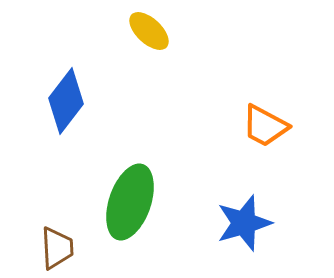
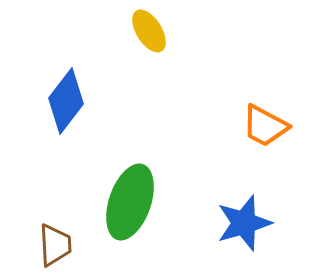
yellow ellipse: rotated 15 degrees clockwise
brown trapezoid: moved 2 px left, 3 px up
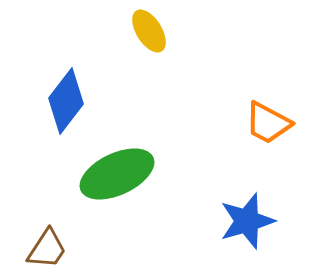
orange trapezoid: moved 3 px right, 3 px up
green ellipse: moved 13 px left, 28 px up; rotated 46 degrees clockwise
blue star: moved 3 px right, 2 px up
brown trapezoid: moved 8 px left, 4 px down; rotated 36 degrees clockwise
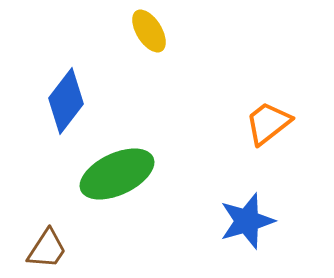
orange trapezoid: rotated 114 degrees clockwise
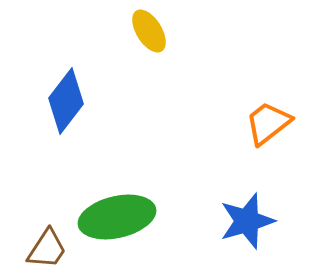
green ellipse: moved 43 px down; rotated 12 degrees clockwise
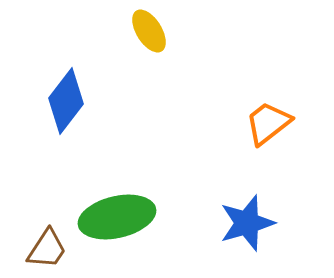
blue star: moved 2 px down
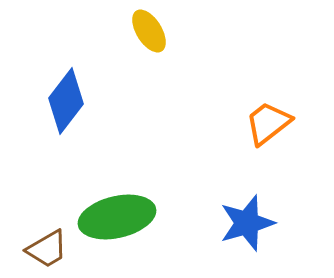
brown trapezoid: rotated 27 degrees clockwise
